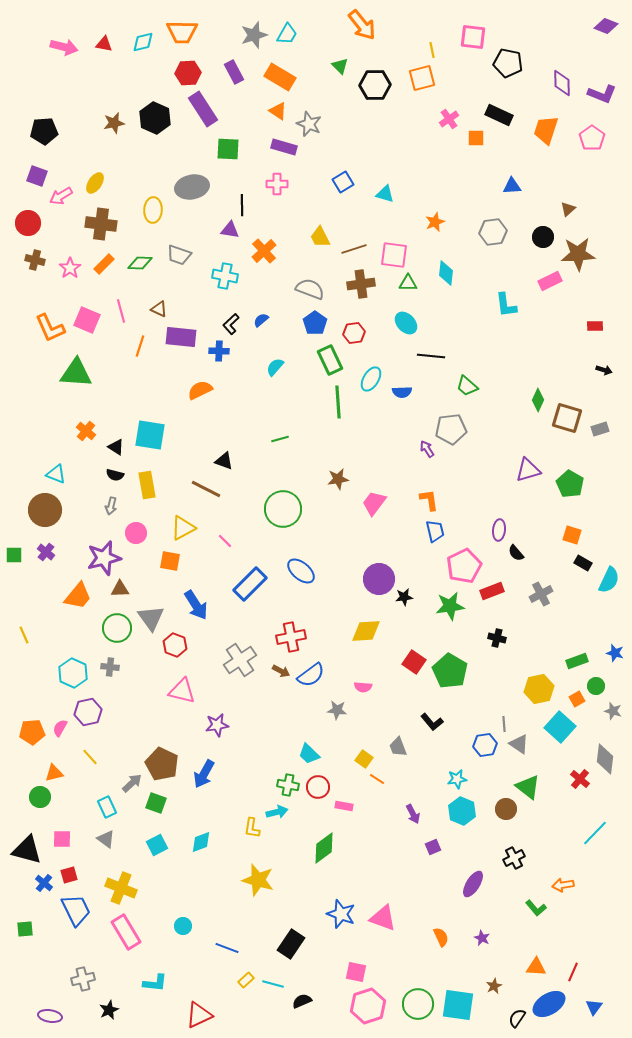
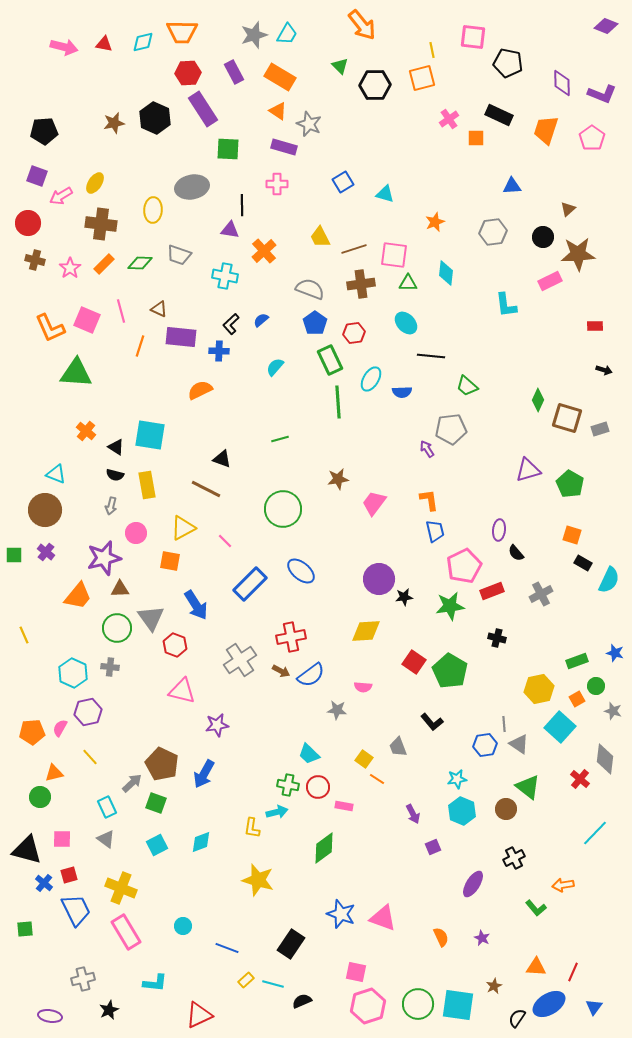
black triangle at (224, 461): moved 2 px left, 2 px up
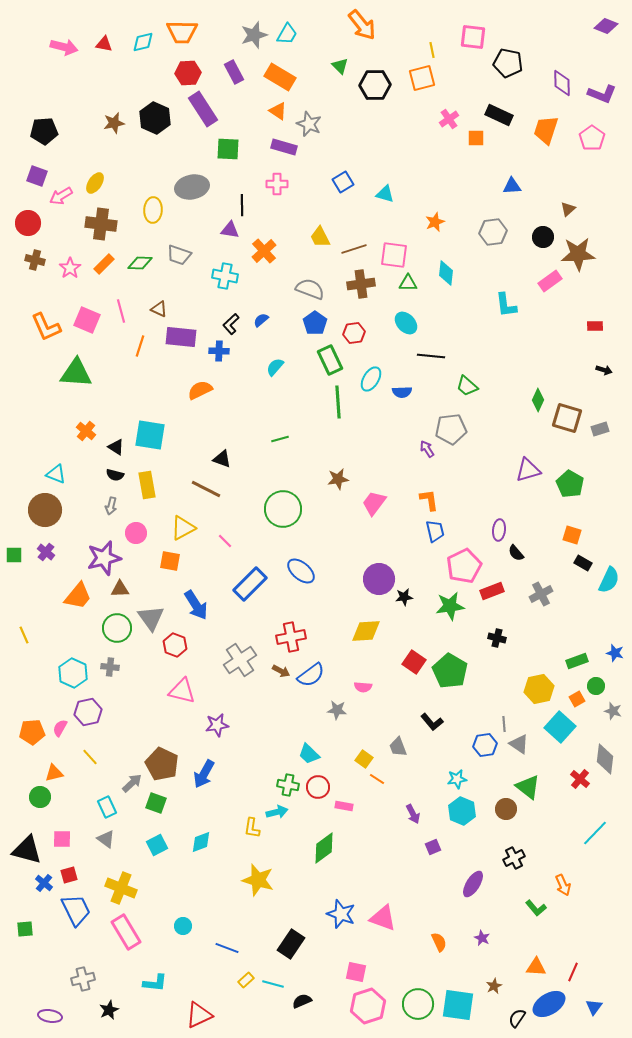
pink rectangle at (550, 281): rotated 10 degrees counterclockwise
orange L-shape at (50, 328): moved 4 px left, 1 px up
orange arrow at (563, 885): rotated 105 degrees counterclockwise
orange semicircle at (441, 937): moved 2 px left, 5 px down
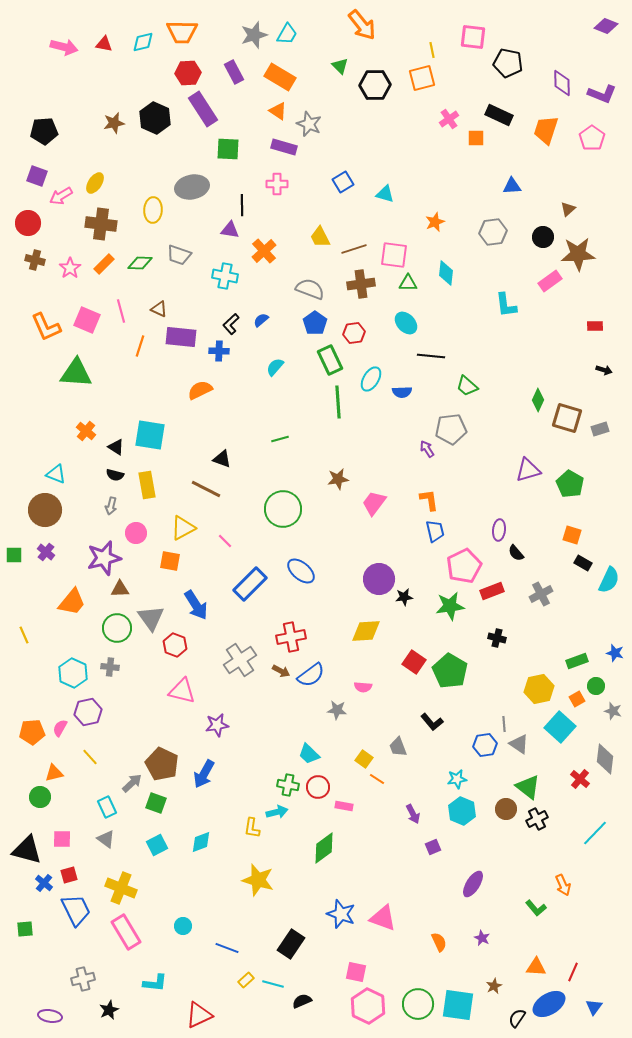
orange trapezoid at (78, 596): moved 6 px left, 6 px down
black cross at (514, 858): moved 23 px right, 39 px up
pink hexagon at (368, 1006): rotated 16 degrees counterclockwise
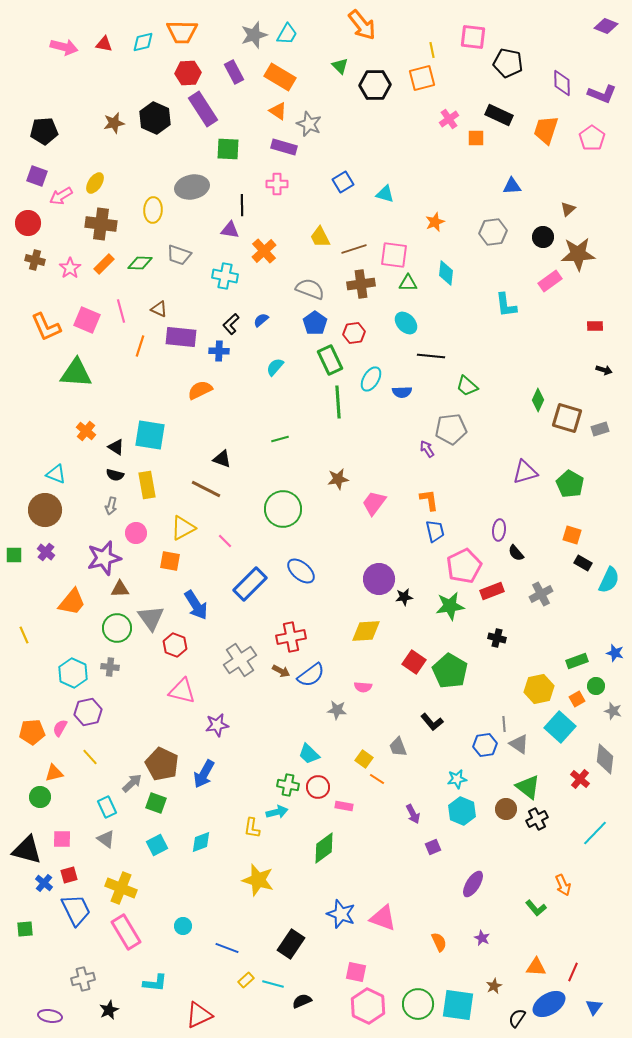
purple triangle at (528, 470): moved 3 px left, 2 px down
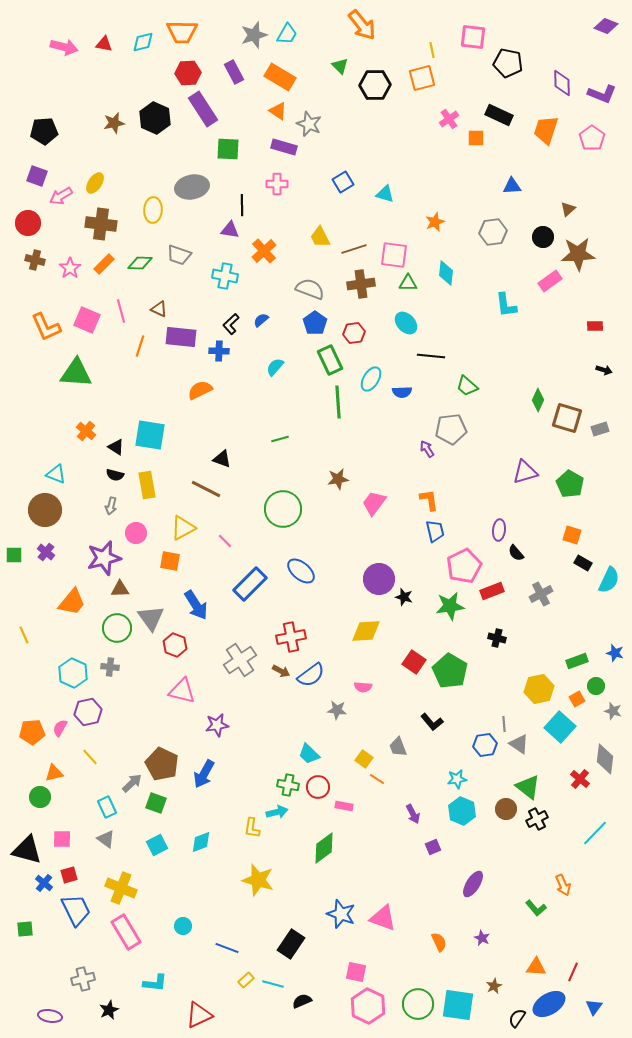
black star at (404, 597): rotated 24 degrees clockwise
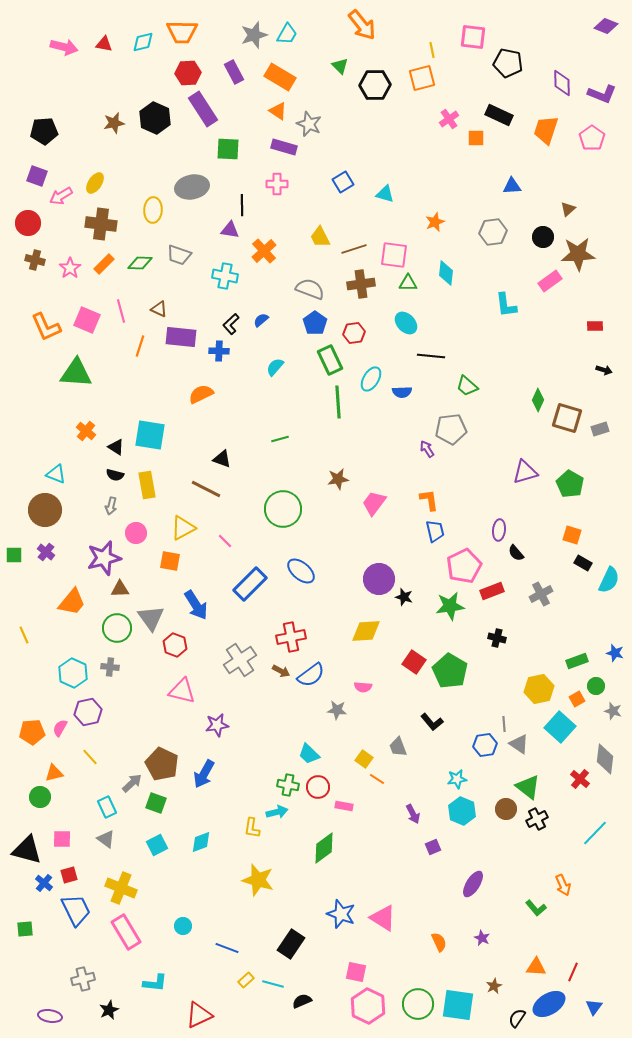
orange semicircle at (200, 390): moved 1 px right, 4 px down
pink triangle at (383, 918): rotated 12 degrees clockwise
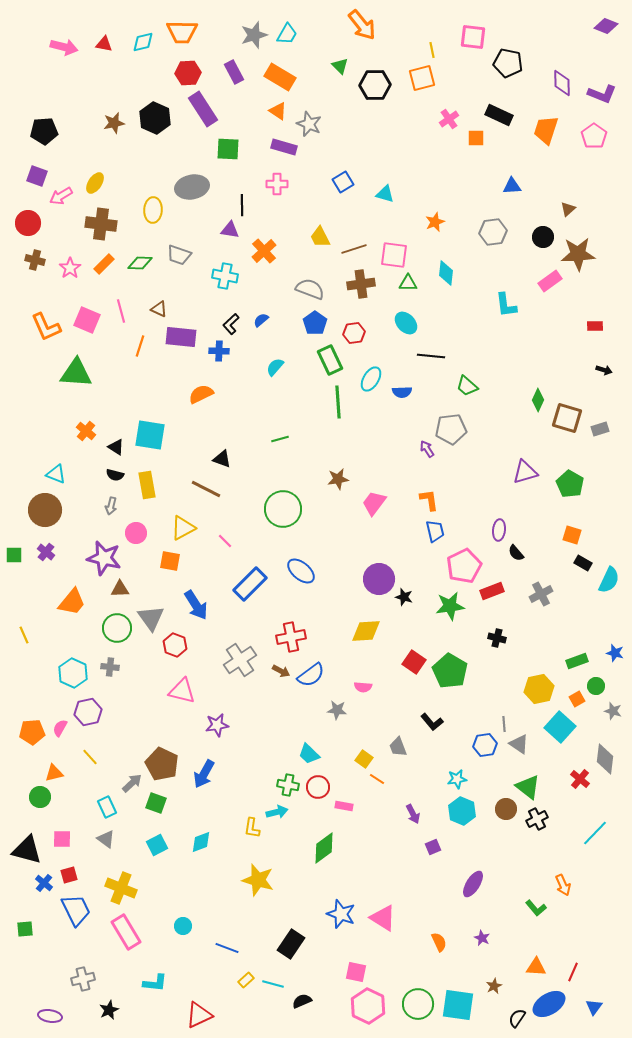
pink pentagon at (592, 138): moved 2 px right, 2 px up
purple star at (104, 558): rotated 28 degrees clockwise
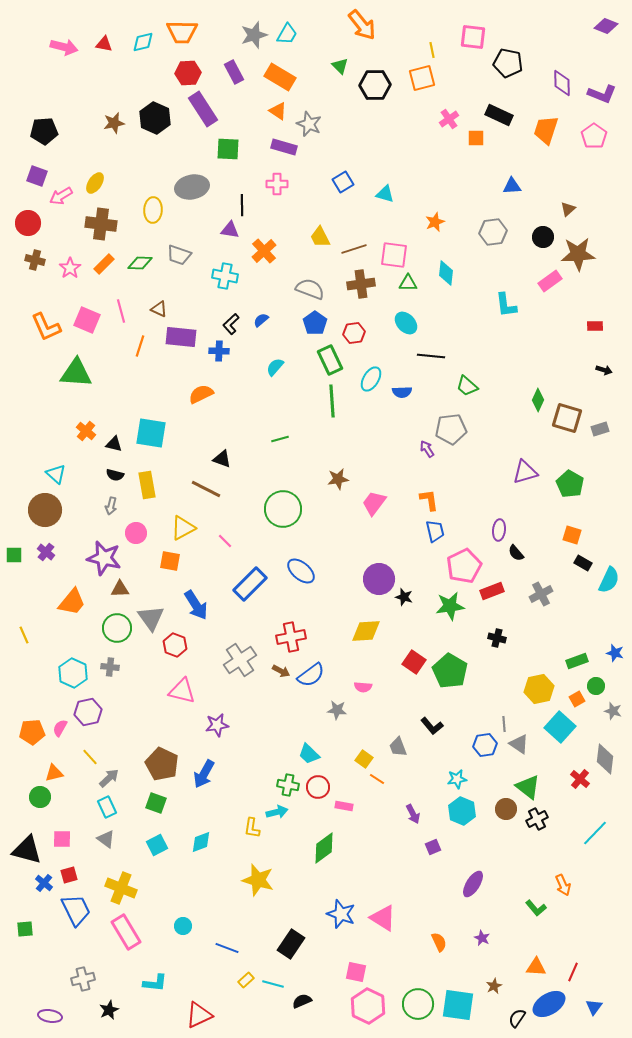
green line at (338, 402): moved 6 px left, 1 px up
cyan square at (150, 435): moved 1 px right, 2 px up
black triangle at (116, 447): moved 2 px left, 3 px up; rotated 18 degrees counterclockwise
cyan triangle at (56, 474): rotated 20 degrees clockwise
black L-shape at (432, 722): moved 4 px down
gray arrow at (132, 783): moved 23 px left, 5 px up
